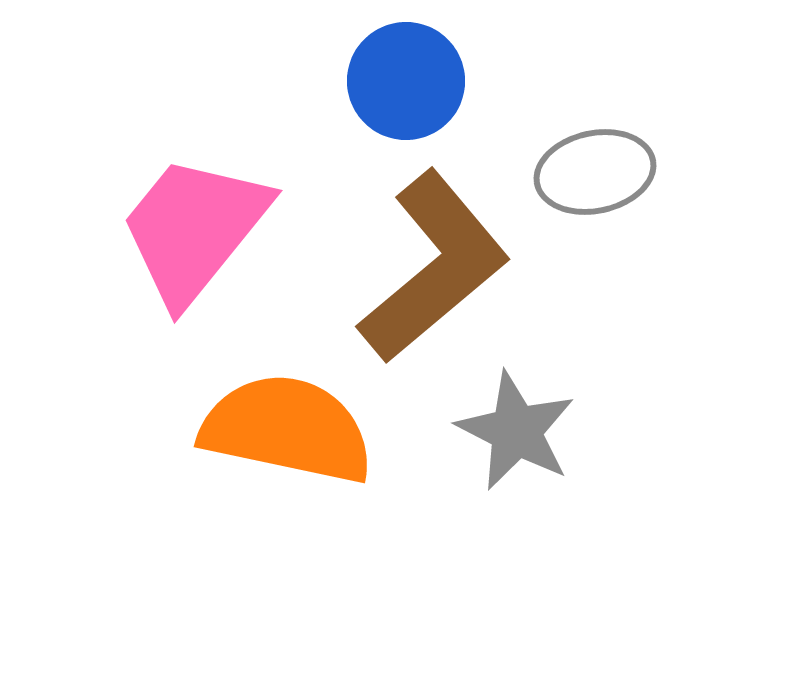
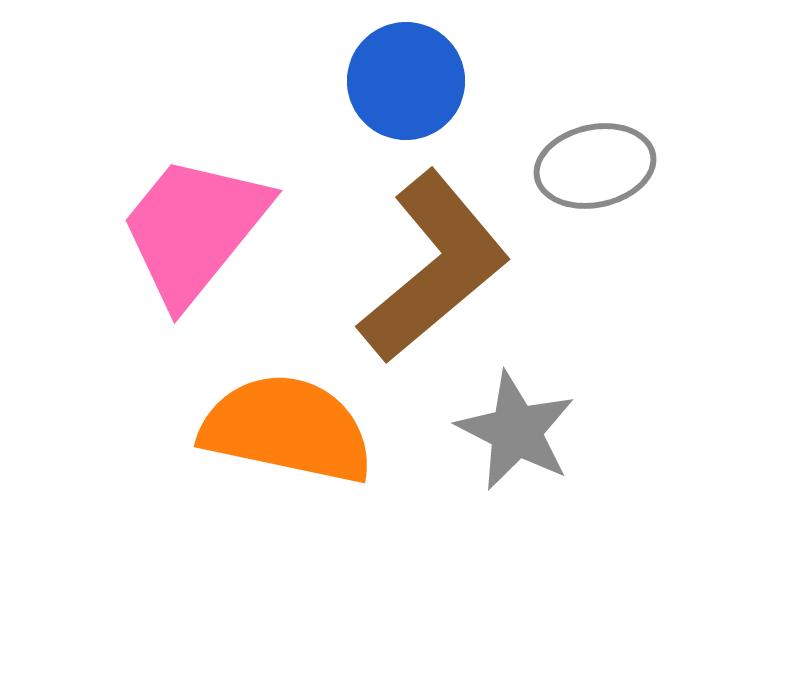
gray ellipse: moved 6 px up
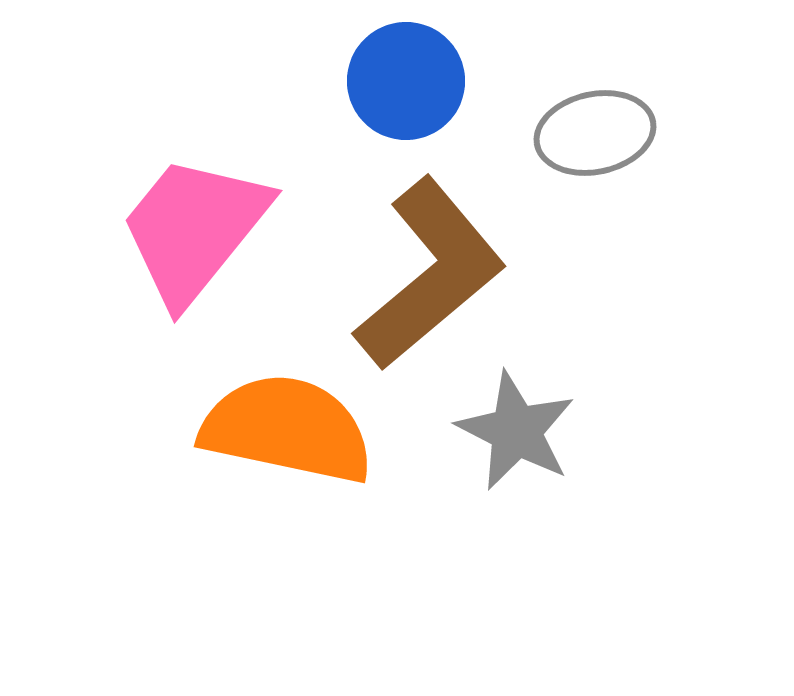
gray ellipse: moved 33 px up
brown L-shape: moved 4 px left, 7 px down
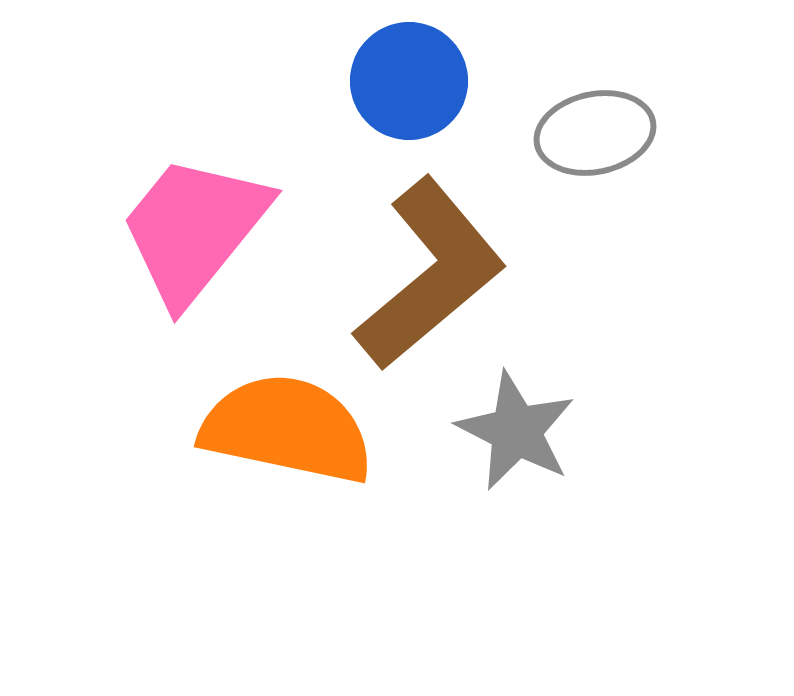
blue circle: moved 3 px right
